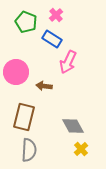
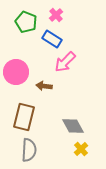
pink arrow: moved 3 px left; rotated 20 degrees clockwise
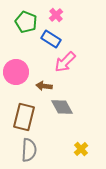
blue rectangle: moved 1 px left
gray diamond: moved 11 px left, 19 px up
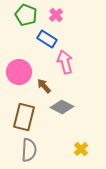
green pentagon: moved 7 px up
blue rectangle: moved 4 px left
pink arrow: rotated 120 degrees clockwise
pink circle: moved 3 px right
brown arrow: rotated 42 degrees clockwise
gray diamond: rotated 35 degrees counterclockwise
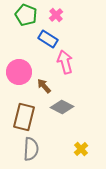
blue rectangle: moved 1 px right
gray semicircle: moved 2 px right, 1 px up
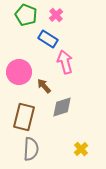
gray diamond: rotated 45 degrees counterclockwise
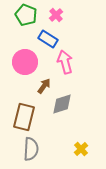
pink circle: moved 6 px right, 10 px up
brown arrow: rotated 77 degrees clockwise
gray diamond: moved 3 px up
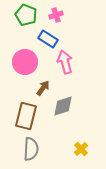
pink cross: rotated 24 degrees clockwise
brown arrow: moved 1 px left, 2 px down
gray diamond: moved 1 px right, 2 px down
brown rectangle: moved 2 px right, 1 px up
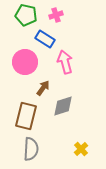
green pentagon: rotated 10 degrees counterclockwise
blue rectangle: moved 3 px left
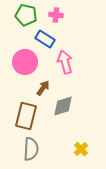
pink cross: rotated 24 degrees clockwise
